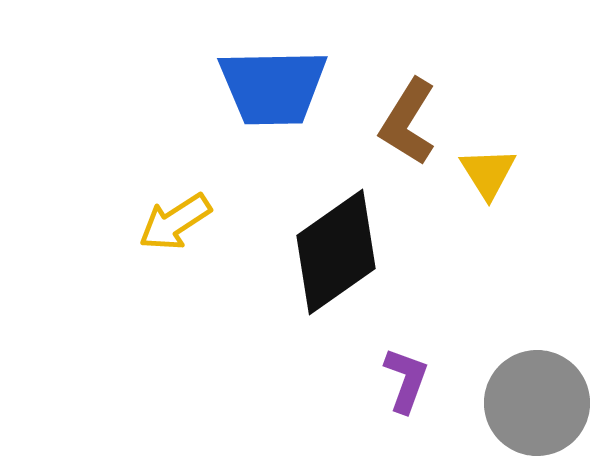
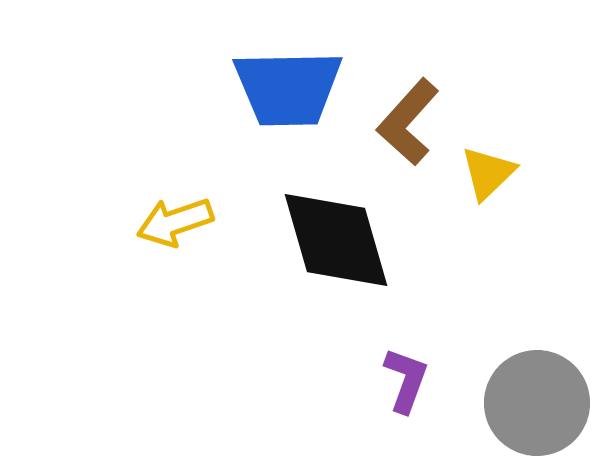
blue trapezoid: moved 15 px right, 1 px down
brown L-shape: rotated 10 degrees clockwise
yellow triangle: rotated 18 degrees clockwise
yellow arrow: rotated 14 degrees clockwise
black diamond: moved 12 px up; rotated 71 degrees counterclockwise
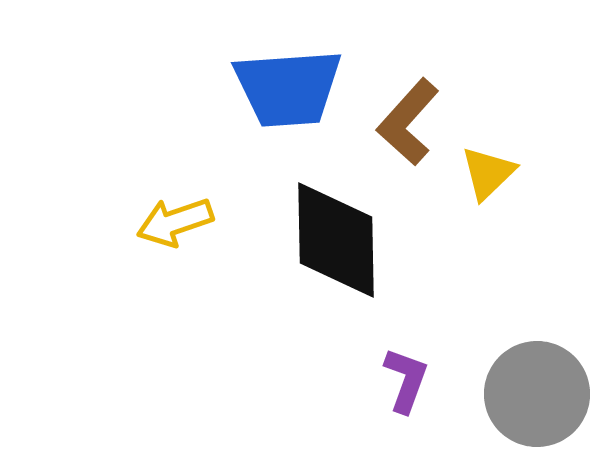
blue trapezoid: rotated 3 degrees counterclockwise
black diamond: rotated 15 degrees clockwise
gray circle: moved 9 px up
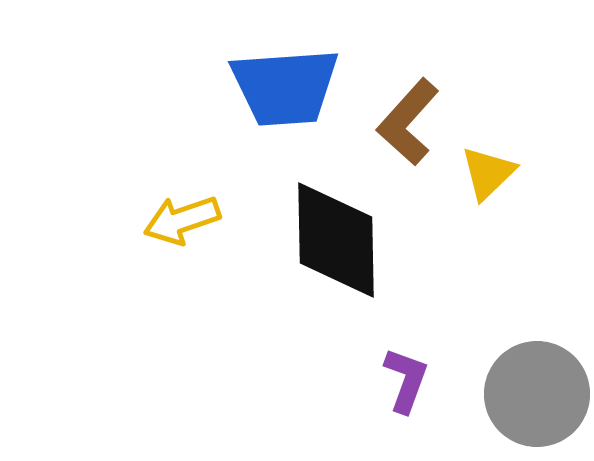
blue trapezoid: moved 3 px left, 1 px up
yellow arrow: moved 7 px right, 2 px up
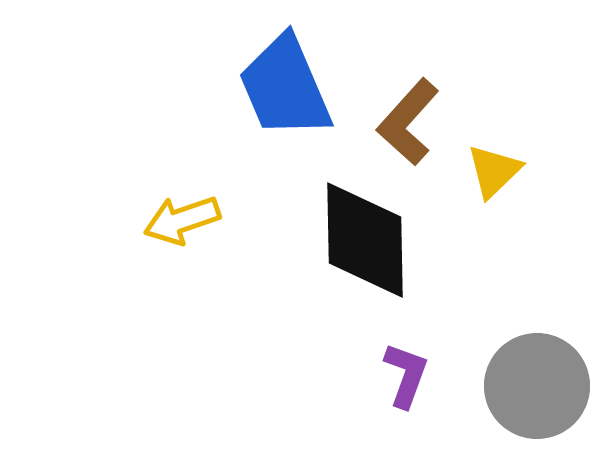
blue trapezoid: rotated 71 degrees clockwise
yellow triangle: moved 6 px right, 2 px up
black diamond: moved 29 px right
purple L-shape: moved 5 px up
gray circle: moved 8 px up
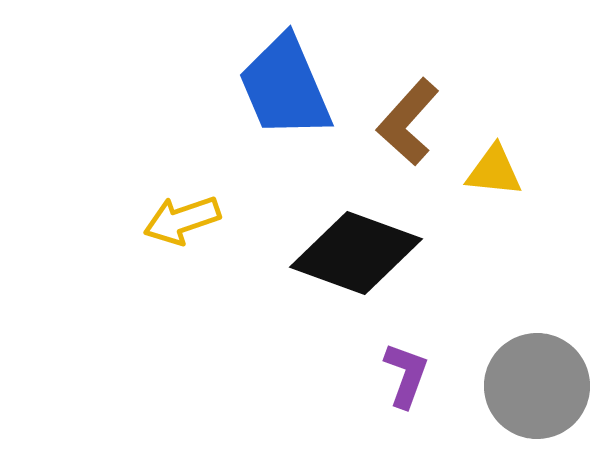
yellow triangle: rotated 50 degrees clockwise
black diamond: moved 9 px left, 13 px down; rotated 69 degrees counterclockwise
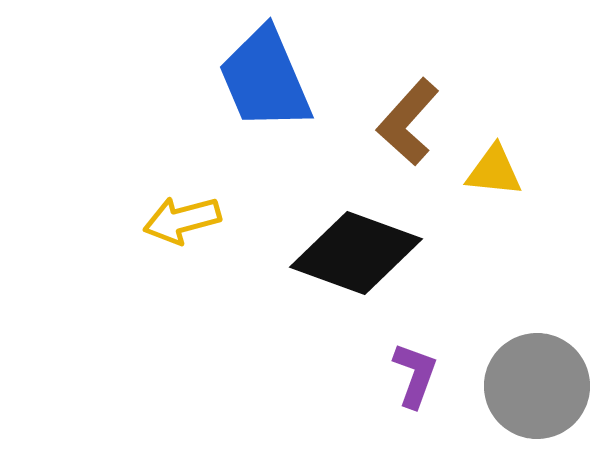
blue trapezoid: moved 20 px left, 8 px up
yellow arrow: rotated 4 degrees clockwise
purple L-shape: moved 9 px right
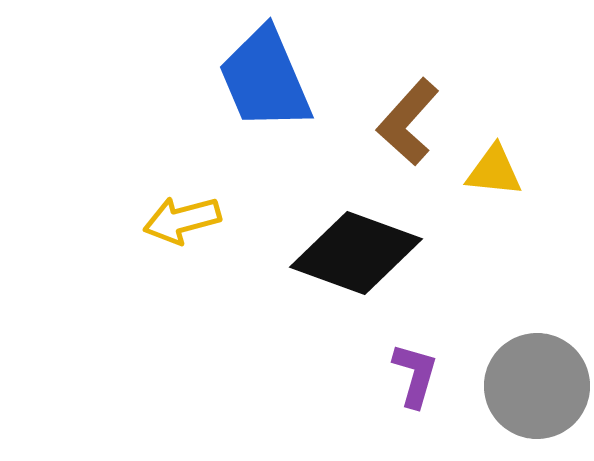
purple L-shape: rotated 4 degrees counterclockwise
